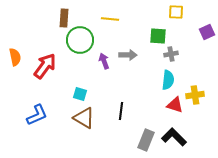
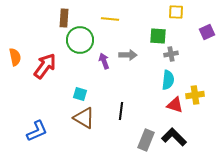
blue L-shape: moved 16 px down
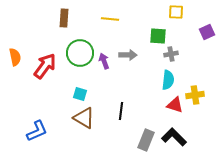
green circle: moved 13 px down
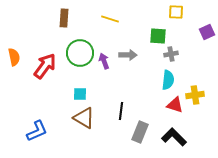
yellow line: rotated 12 degrees clockwise
orange semicircle: moved 1 px left
cyan square: rotated 16 degrees counterclockwise
gray rectangle: moved 6 px left, 8 px up
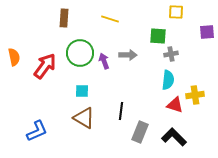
purple square: rotated 21 degrees clockwise
cyan square: moved 2 px right, 3 px up
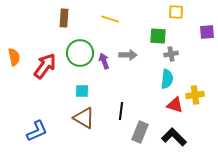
cyan semicircle: moved 1 px left, 1 px up
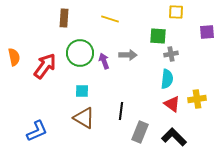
yellow cross: moved 2 px right, 4 px down
red triangle: moved 3 px left, 1 px up; rotated 18 degrees clockwise
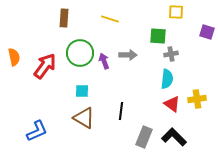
purple square: rotated 21 degrees clockwise
gray rectangle: moved 4 px right, 5 px down
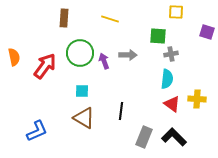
yellow cross: rotated 12 degrees clockwise
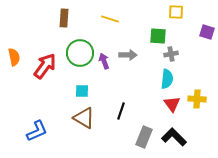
red triangle: rotated 18 degrees clockwise
black line: rotated 12 degrees clockwise
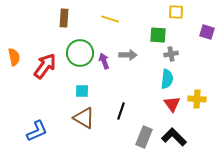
green square: moved 1 px up
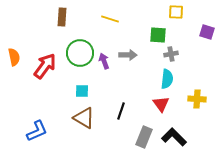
brown rectangle: moved 2 px left, 1 px up
red triangle: moved 11 px left
